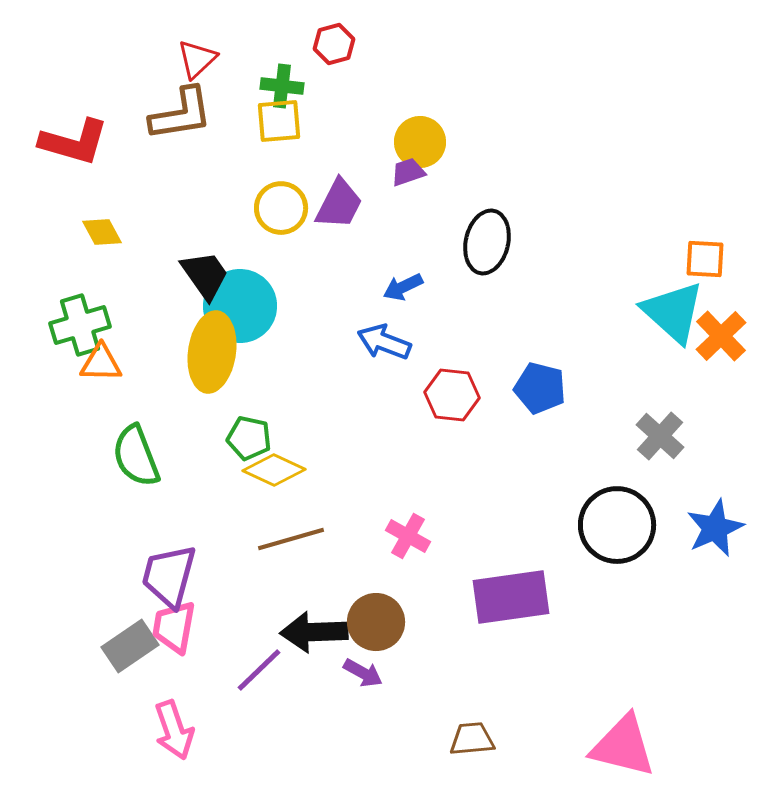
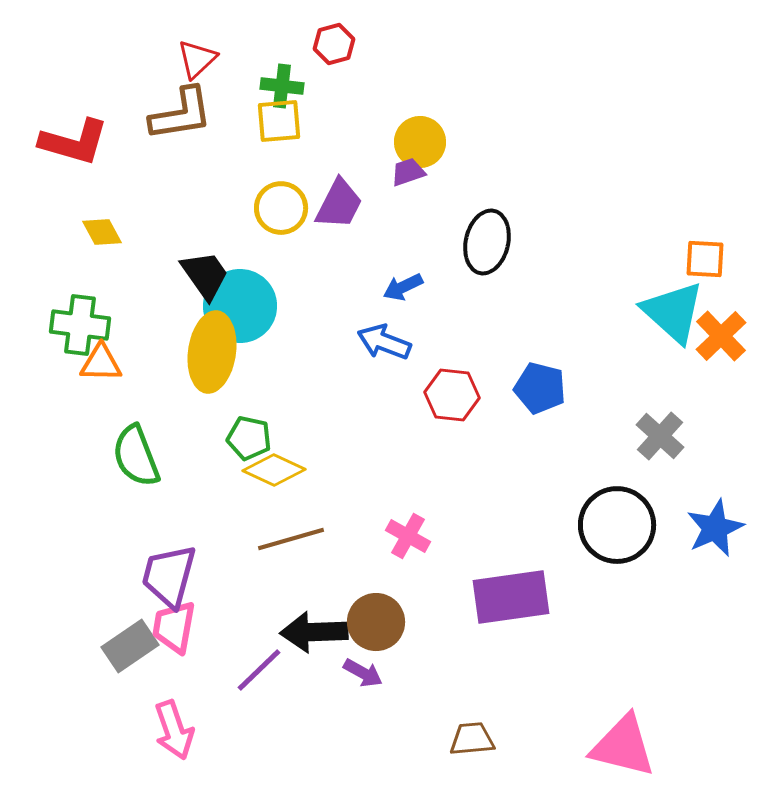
green cross at (80, 325): rotated 24 degrees clockwise
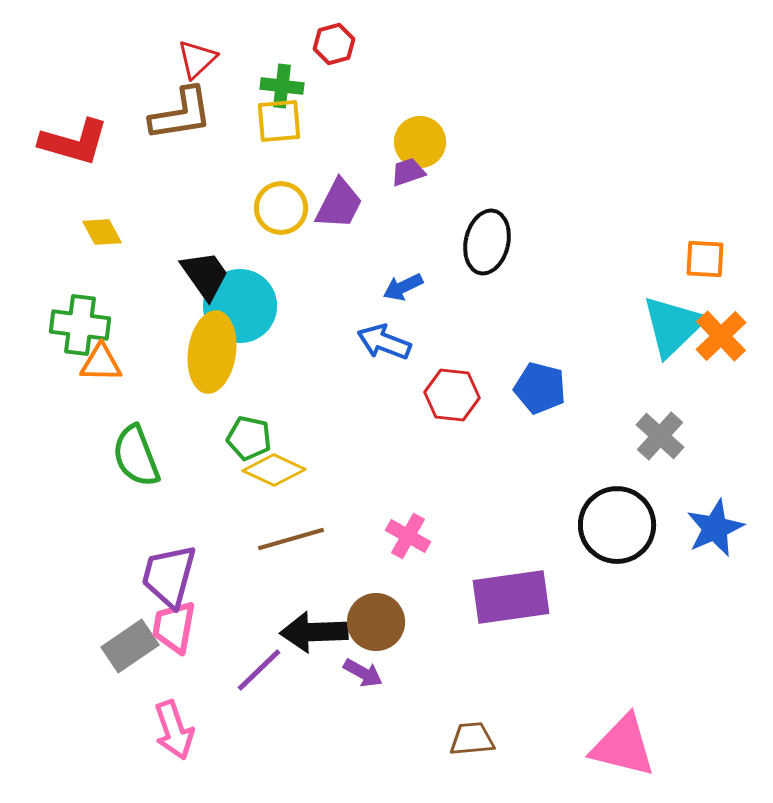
cyan triangle at (673, 312): moved 14 px down; rotated 34 degrees clockwise
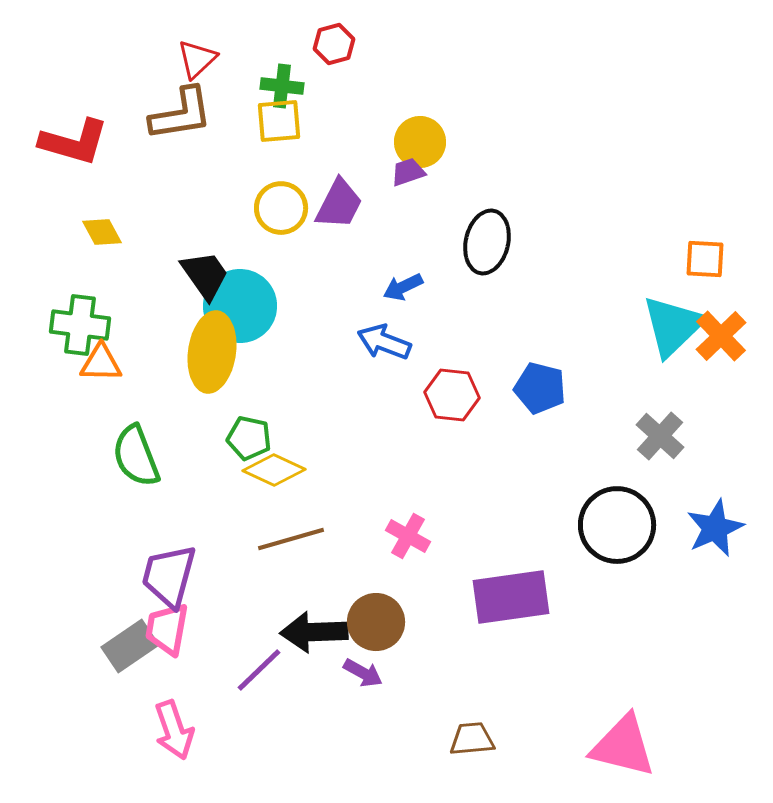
pink trapezoid at (174, 627): moved 7 px left, 2 px down
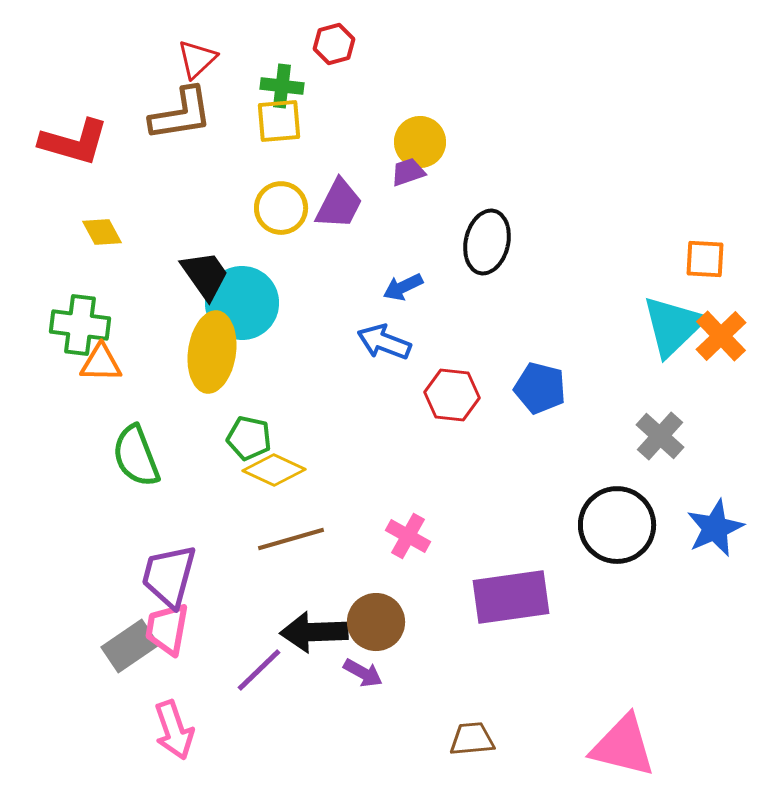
cyan circle at (240, 306): moved 2 px right, 3 px up
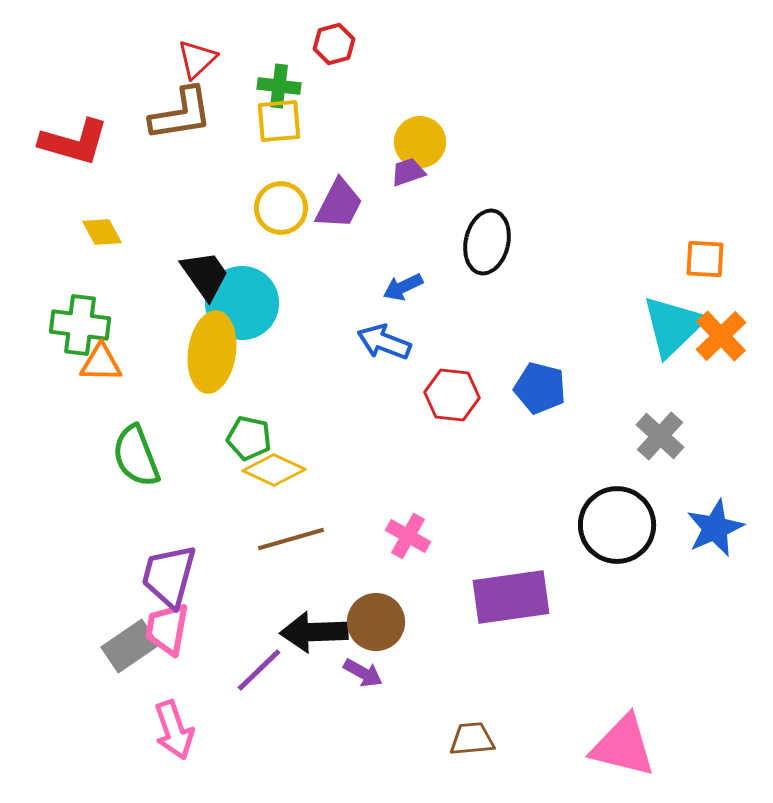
green cross at (282, 86): moved 3 px left
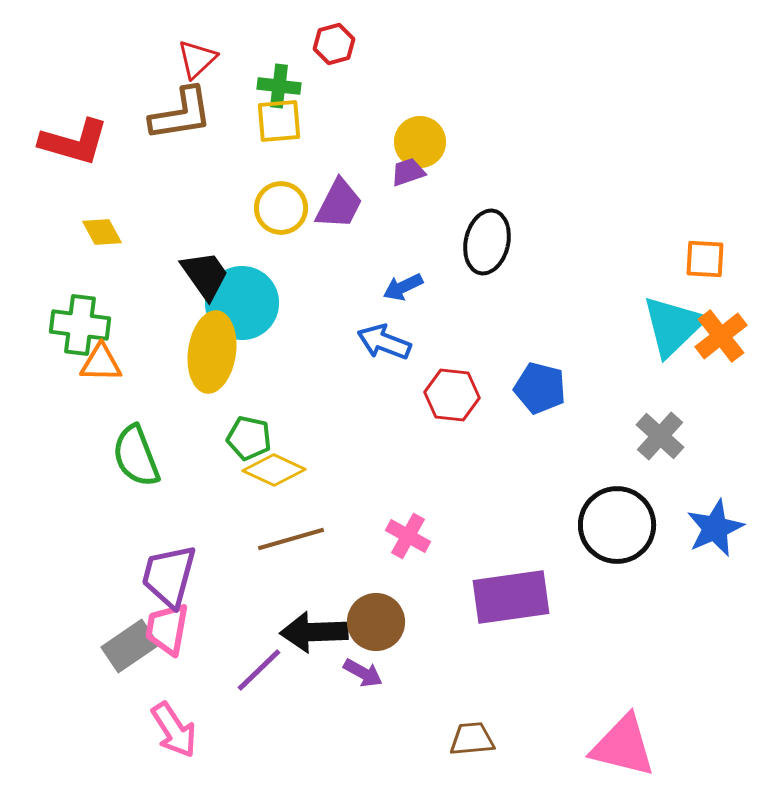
orange cross at (721, 336): rotated 6 degrees clockwise
pink arrow at (174, 730): rotated 14 degrees counterclockwise
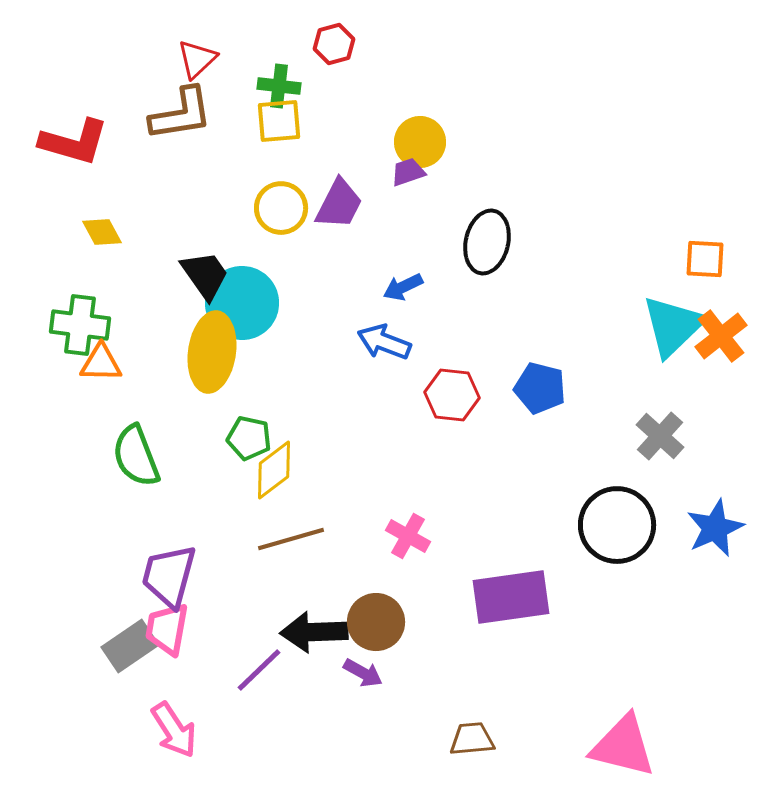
yellow diamond at (274, 470): rotated 62 degrees counterclockwise
